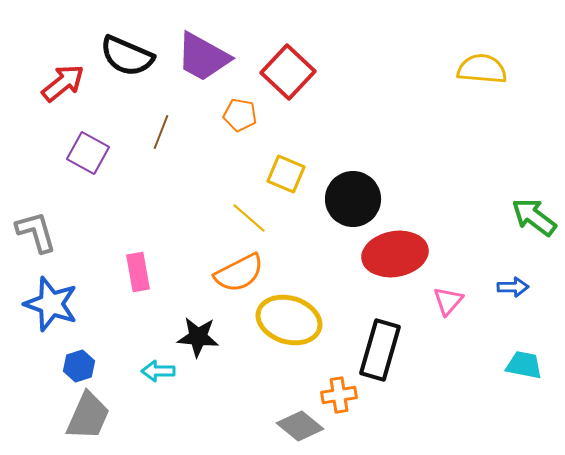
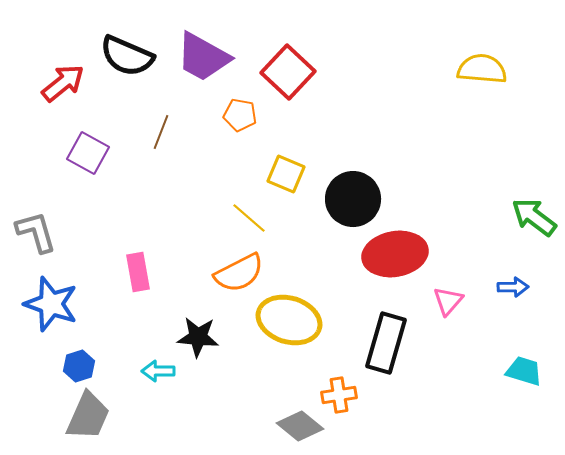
black rectangle: moved 6 px right, 7 px up
cyan trapezoid: moved 6 px down; rotated 6 degrees clockwise
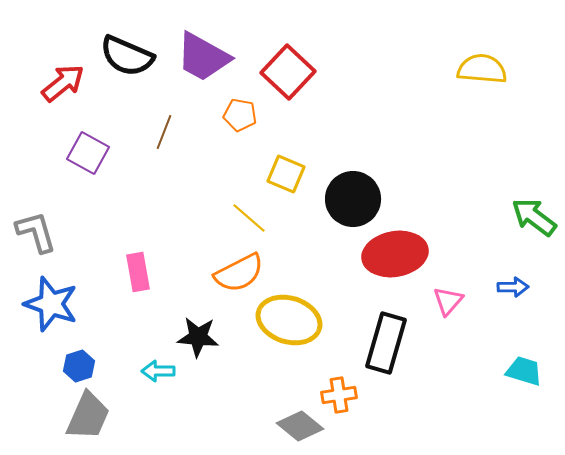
brown line: moved 3 px right
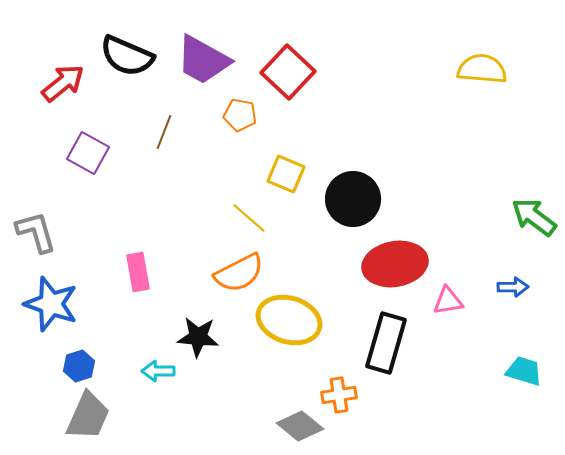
purple trapezoid: moved 3 px down
red ellipse: moved 10 px down
pink triangle: rotated 40 degrees clockwise
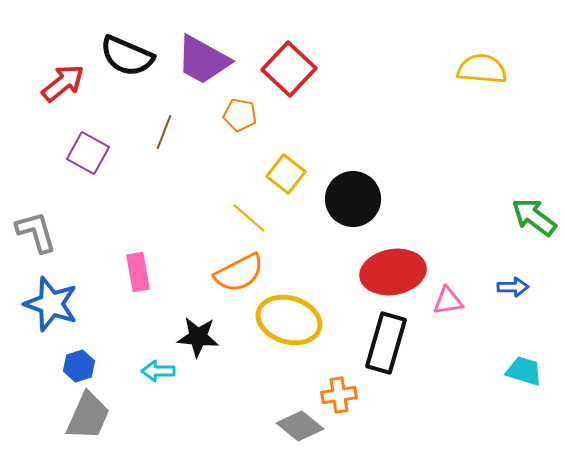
red square: moved 1 px right, 3 px up
yellow square: rotated 15 degrees clockwise
red ellipse: moved 2 px left, 8 px down
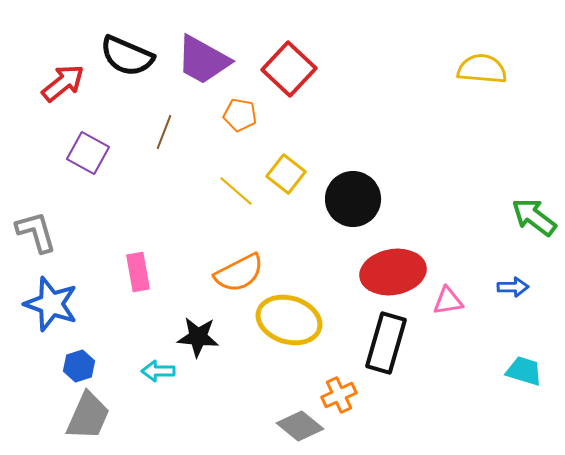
yellow line: moved 13 px left, 27 px up
orange cross: rotated 16 degrees counterclockwise
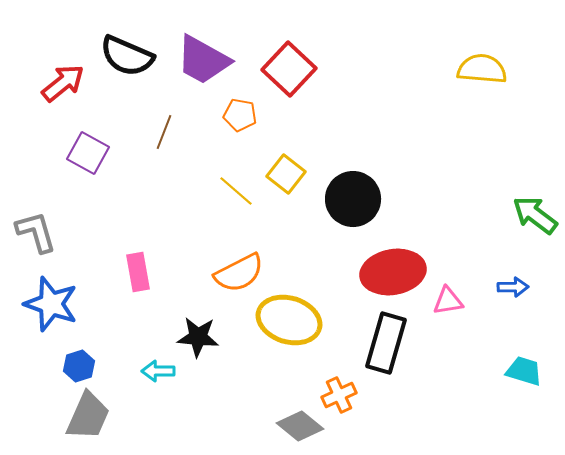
green arrow: moved 1 px right, 2 px up
